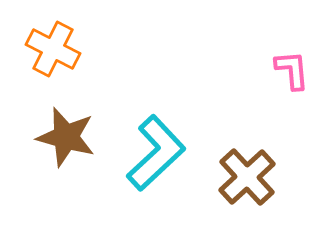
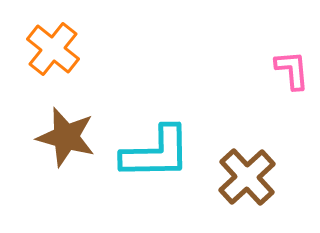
orange cross: rotated 12 degrees clockwise
cyan L-shape: rotated 42 degrees clockwise
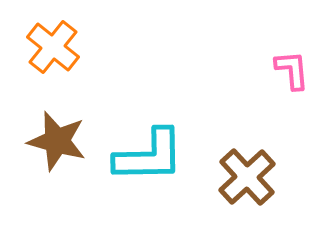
orange cross: moved 2 px up
brown star: moved 9 px left, 4 px down
cyan L-shape: moved 7 px left, 3 px down
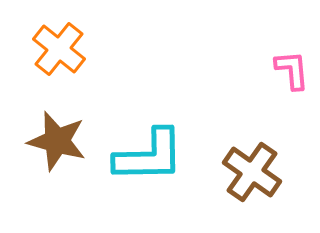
orange cross: moved 6 px right, 2 px down
brown cross: moved 5 px right, 5 px up; rotated 12 degrees counterclockwise
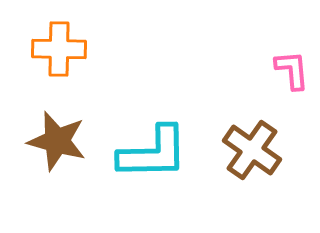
orange cross: rotated 38 degrees counterclockwise
cyan L-shape: moved 4 px right, 3 px up
brown cross: moved 22 px up
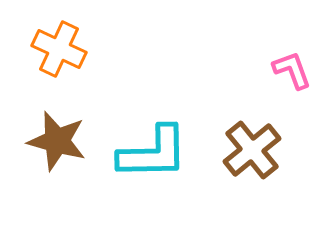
orange cross: rotated 24 degrees clockwise
pink L-shape: rotated 15 degrees counterclockwise
brown cross: rotated 16 degrees clockwise
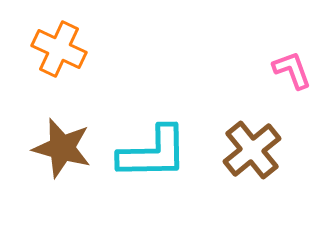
brown star: moved 5 px right, 7 px down
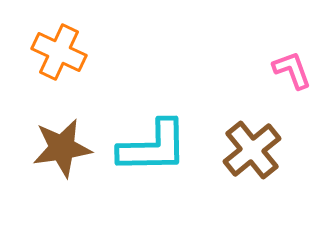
orange cross: moved 3 px down
brown star: rotated 24 degrees counterclockwise
cyan L-shape: moved 6 px up
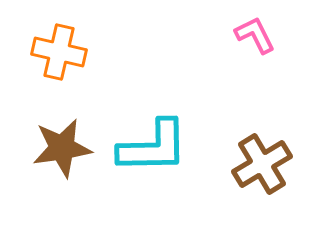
orange cross: rotated 12 degrees counterclockwise
pink L-shape: moved 37 px left, 35 px up; rotated 6 degrees counterclockwise
brown cross: moved 10 px right, 14 px down; rotated 8 degrees clockwise
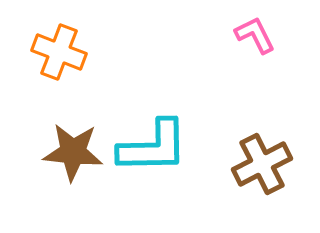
orange cross: rotated 8 degrees clockwise
brown star: moved 11 px right, 4 px down; rotated 14 degrees clockwise
brown cross: rotated 4 degrees clockwise
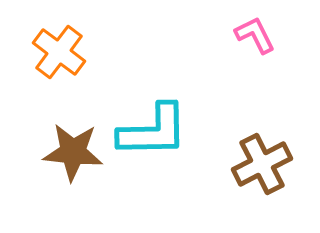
orange cross: rotated 16 degrees clockwise
cyan L-shape: moved 16 px up
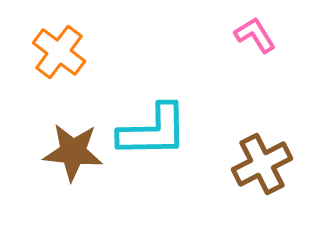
pink L-shape: rotated 6 degrees counterclockwise
